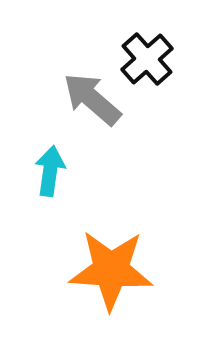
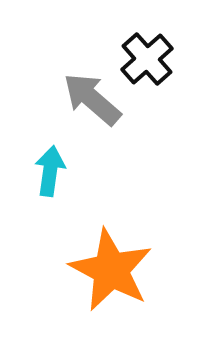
orange star: rotated 24 degrees clockwise
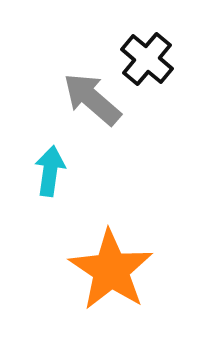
black cross: rotated 8 degrees counterclockwise
orange star: rotated 6 degrees clockwise
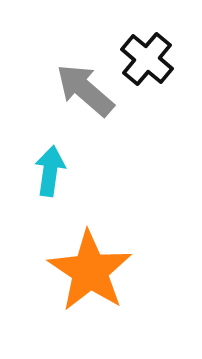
gray arrow: moved 7 px left, 9 px up
orange star: moved 21 px left, 1 px down
